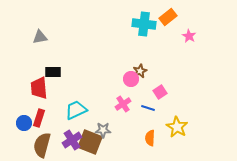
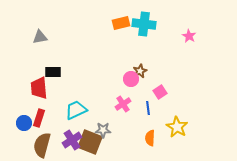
orange rectangle: moved 47 px left, 6 px down; rotated 24 degrees clockwise
blue line: rotated 64 degrees clockwise
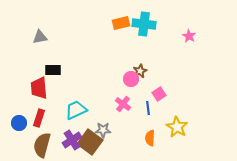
black rectangle: moved 2 px up
pink square: moved 1 px left, 2 px down
pink cross: rotated 21 degrees counterclockwise
blue circle: moved 5 px left
brown square: rotated 15 degrees clockwise
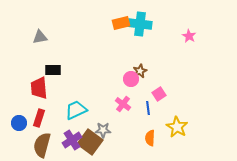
cyan cross: moved 4 px left
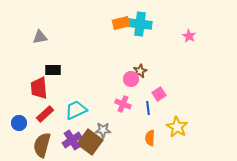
pink cross: rotated 14 degrees counterclockwise
red rectangle: moved 6 px right, 4 px up; rotated 30 degrees clockwise
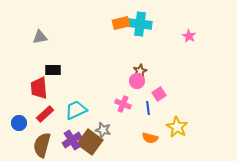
pink circle: moved 6 px right, 2 px down
gray star: rotated 14 degrees clockwise
orange semicircle: rotated 77 degrees counterclockwise
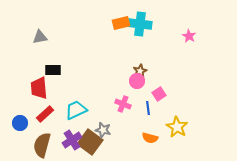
blue circle: moved 1 px right
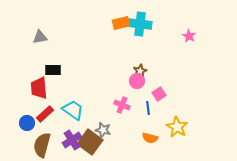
pink cross: moved 1 px left, 1 px down
cyan trapezoid: moved 3 px left; rotated 60 degrees clockwise
blue circle: moved 7 px right
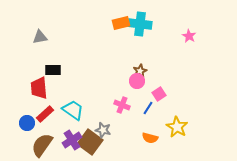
blue line: rotated 40 degrees clockwise
brown semicircle: rotated 20 degrees clockwise
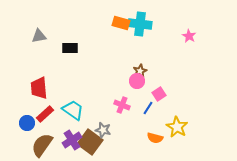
orange rectangle: rotated 30 degrees clockwise
gray triangle: moved 1 px left, 1 px up
black rectangle: moved 17 px right, 22 px up
orange semicircle: moved 5 px right
